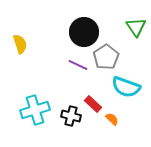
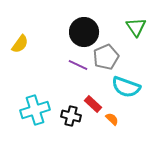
yellow semicircle: rotated 54 degrees clockwise
gray pentagon: rotated 10 degrees clockwise
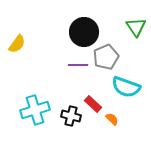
yellow semicircle: moved 3 px left
purple line: rotated 24 degrees counterclockwise
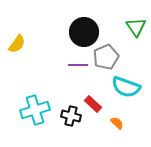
orange semicircle: moved 5 px right, 4 px down
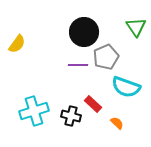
cyan cross: moved 1 px left, 1 px down
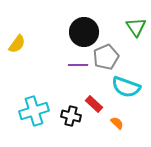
red rectangle: moved 1 px right
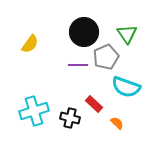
green triangle: moved 9 px left, 7 px down
yellow semicircle: moved 13 px right
black cross: moved 1 px left, 2 px down
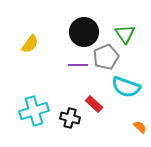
green triangle: moved 2 px left
orange semicircle: moved 23 px right, 4 px down
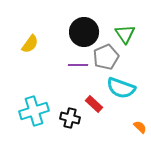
cyan semicircle: moved 5 px left, 1 px down
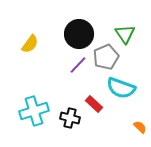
black circle: moved 5 px left, 2 px down
purple line: rotated 48 degrees counterclockwise
